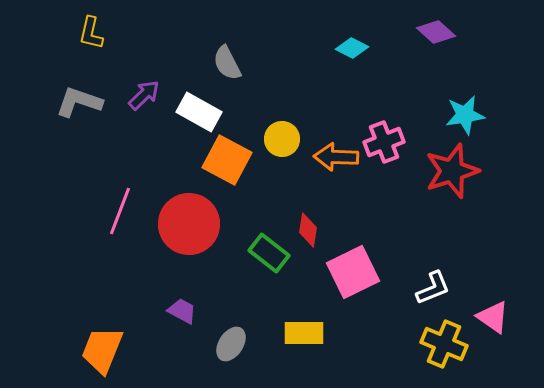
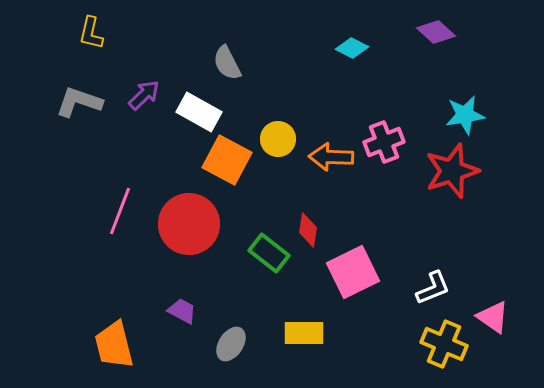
yellow circle: moved 4 px left
orange arrow: moved 5 px left
orange trapezoid: moved 12 px right, 5 px up; rotated 36 degrees counterclockwise
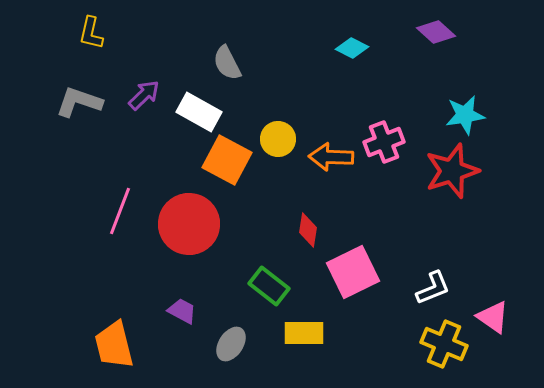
green rectangle: moved 33 px down
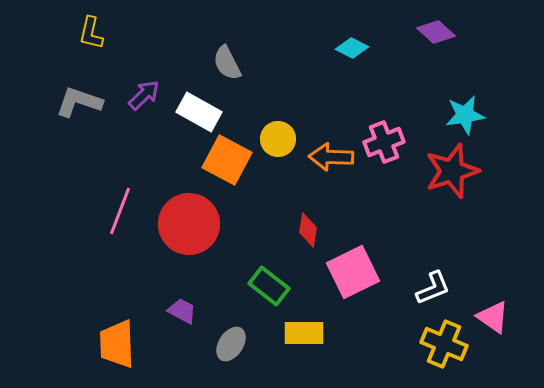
orange trapezoid: moved 3 px right, 1 px up; rotated 12 degrees clockwise
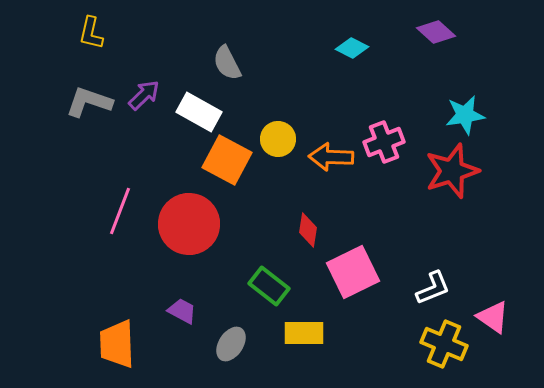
gray L-shape: moved 10 px right
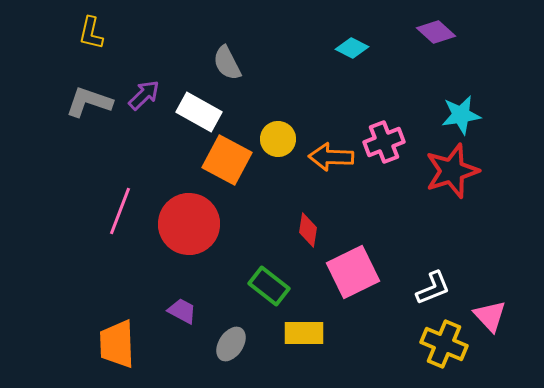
cyan star: moved 4 px left
pink triangle: moved 3 px left, 1 px up; rotated 12 degrees clockwise
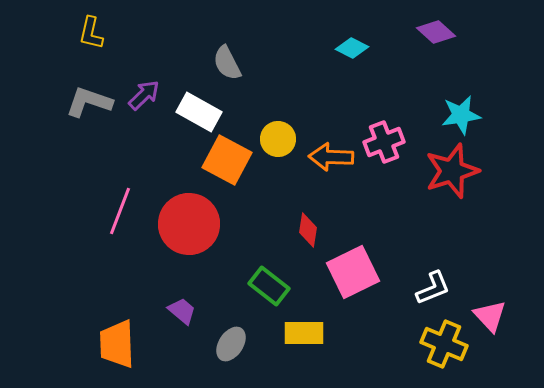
purple trapezoid: rotated 12 degrees clockwise
